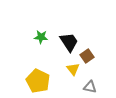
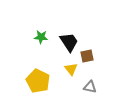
brown square: rotated 24 degrees clockwise
yellow triangle: moved 2 px left
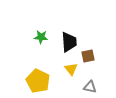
black trapezoid: rotated 30 degrees clockwise
brown square: moved 1 px right
